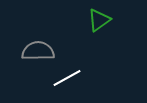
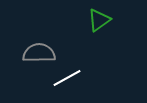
gray semicircle: moved 1 px right, 2 px down
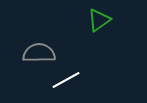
white line: moved 1 px left, 2 px down
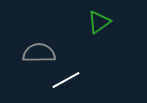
green triangle: moved 2 px down
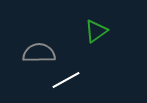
green triangle: moved 3 px left, 9 px down
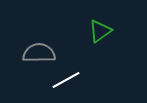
green triangle: moved 4 px right
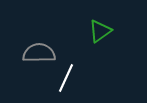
white line: moved 2 px up; rotated 36 degrees counterclockwise
